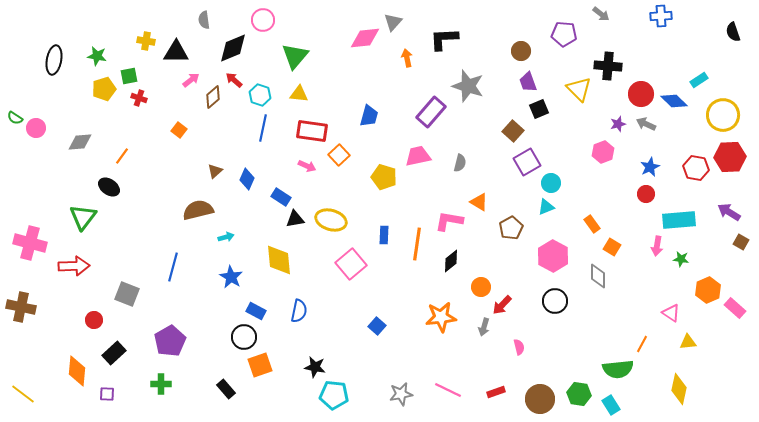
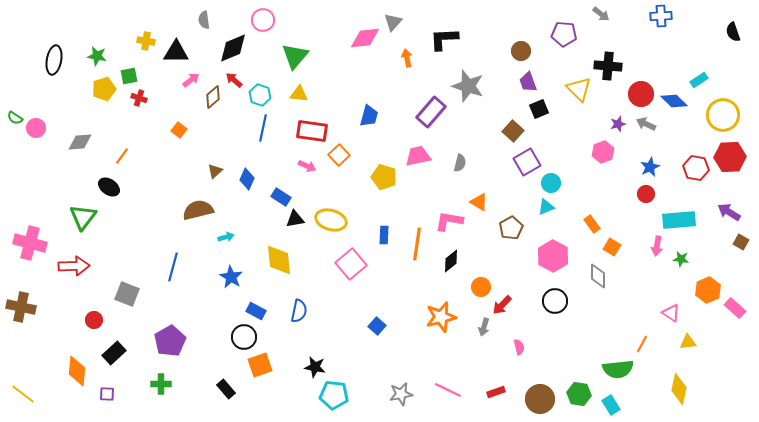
orange star at (441, 317): rotated 8 degrees counterclockwise
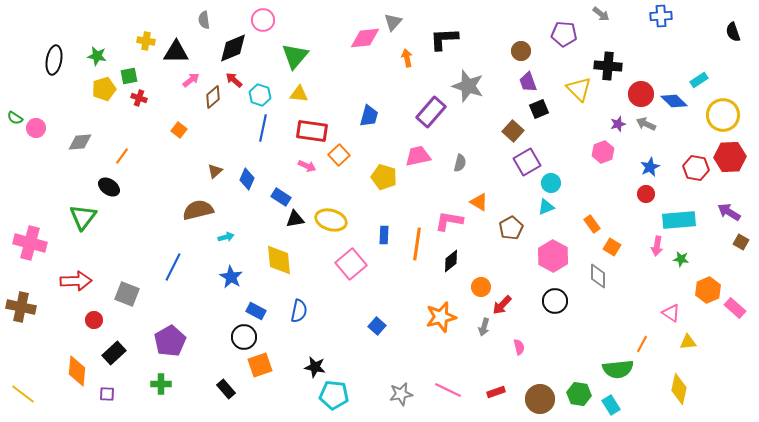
red arrow at (74, 266): moved 2 px right, 15 px down
blue line at (173, 267): rotated 12 degrees clockwise
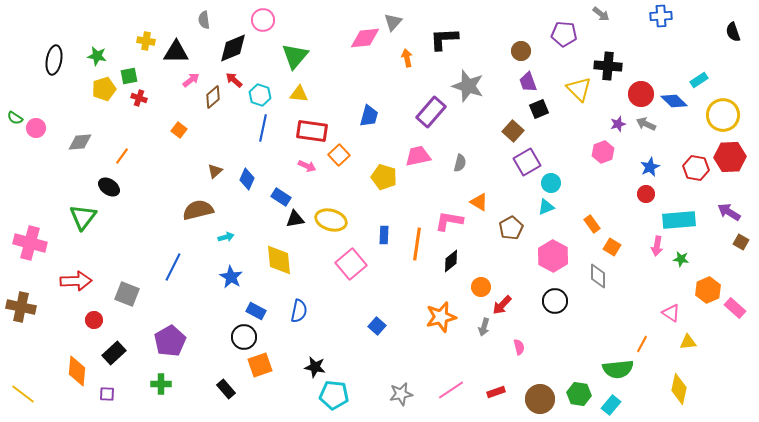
pink line at (448, 390): moved 3 px right; rotated 60 degrees counterclockwise
cyan rectangle at (611, 405): rotated 72 degrees clockwise
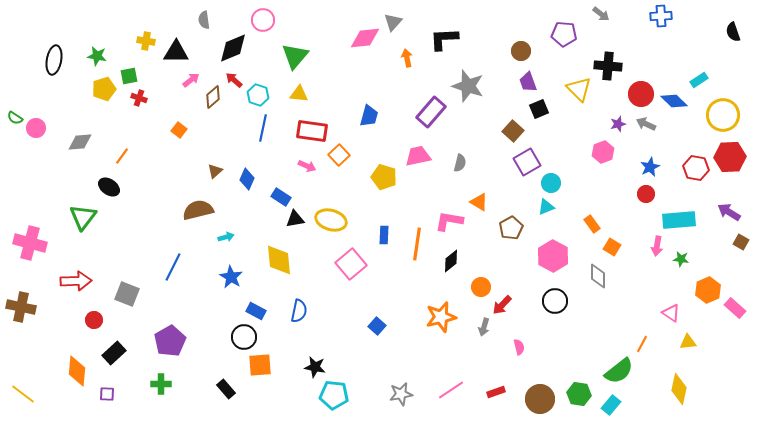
cyan hexagon at (260, 95): moved 2 px left
orange square at (260, 365): rotated 15 degrees clockwise
green semicircle at (618, 369): moved 1 px right, 2 px down; rotated 32 degrees counterclockwise
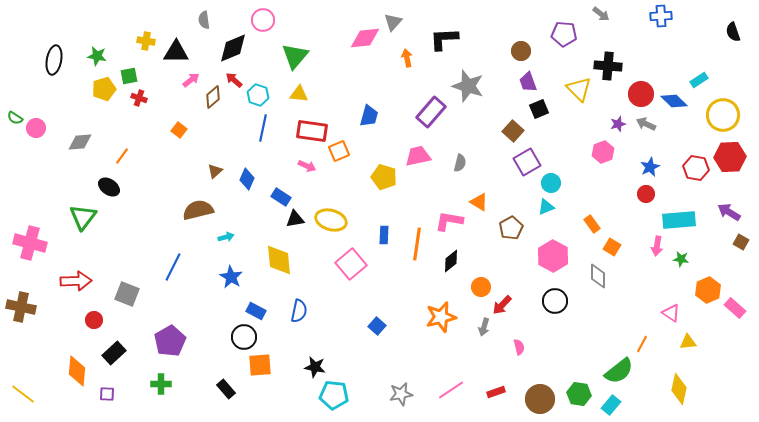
orange square at (339, 155): moved 4 px up; rotated 20 degrees clockwise
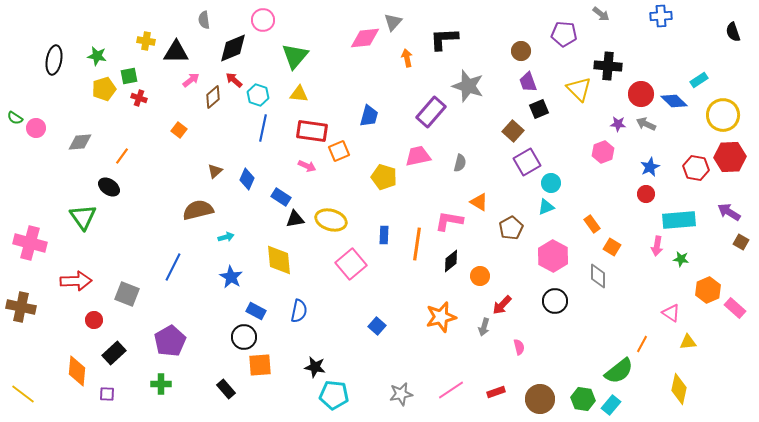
purple star at (618, 124): rotated 21 degrees clockwise
green triangle at (83, 217): rotated 12 degrees counterclockwise
orange circle at (481, 287): moved 1 px left, 11 px up
green hexagon at (579, 394): moved 4 px right, 5 px down
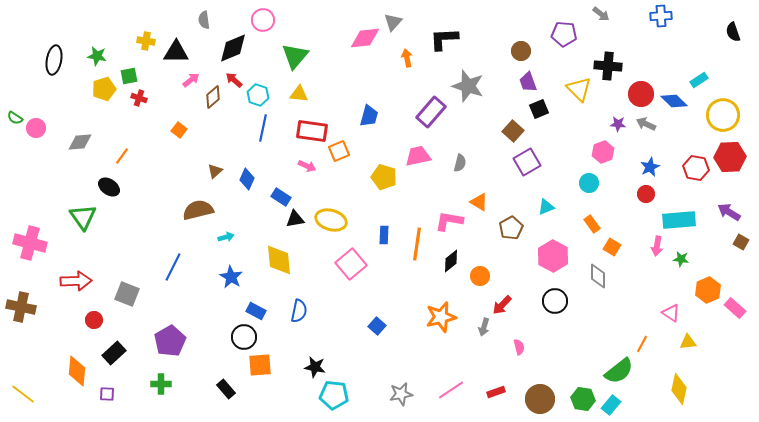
cyan circle at (551, 183): moved 38 px right
